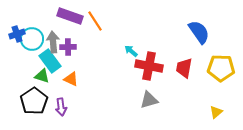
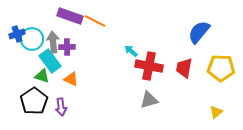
orange line: rotated 30 degrees counterclockwise
blue semicircle: rotated 105 degrees counterclockwise
purple cross: moved 1 px left
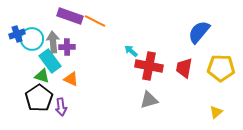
black pentagon: moved 5 px right, 3 px up
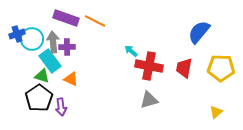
purple rectangle: moved 4 px left, 2 px down
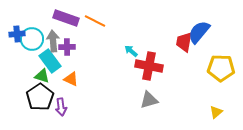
blue cross: rotated 14 degrees clockwise
gray arrow: moved 1 px up
red trapezoid: moved 26 px up
black pentagon: moved 1 px right, 1 px up
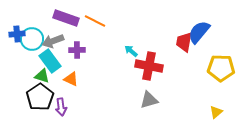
gray arrow: rotated 105 degrees counterclockwise
purple cross: moved 10 px right, 3 px down
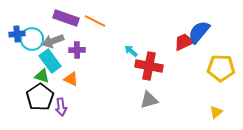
red trapezoid: rotated 55 degrees clockwise
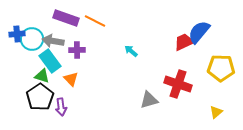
gray arrow: rotated 30 degrees clockwise
red cross: moved 29 px right, 18 px down; rotated 8 degrees clockwise
orange triangle: rotated 21 degrees clockwise
